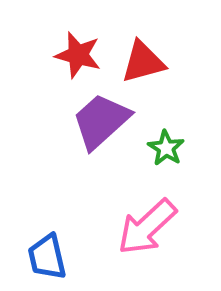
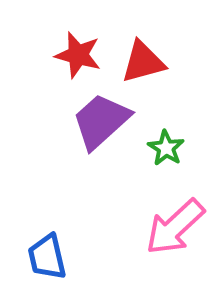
pink arrow: moved 28 px right
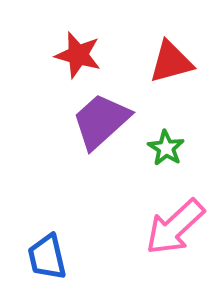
red triangle: moved 28 px right
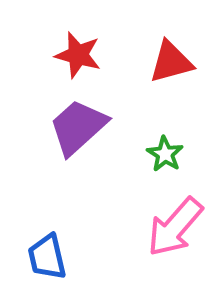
purple trapezoid: moved 23 px left, 6 px down
green star: moved 1 px left, 6 px down
pink arrow: rotated 6 degrees counterclockwise
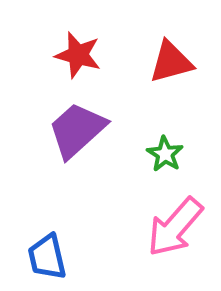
purple trapezoid: moved 1 px left, 3 px down
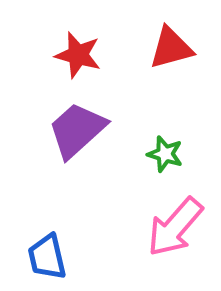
red triangle: moved 14 px up
green star: rotated 15 degrees counterclockwise
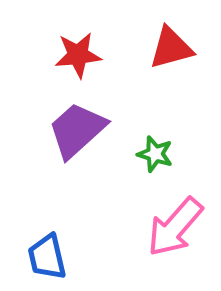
red star: rotated 21 degrees counterclockwise
green star: moved 10 px left
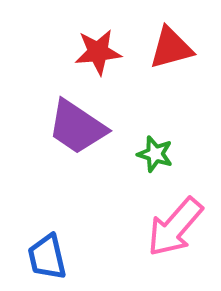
red star: moved 20 px right, 3 px up
purple trapezoid: moved 3 px up; rotated 104 degrees counterclockwise
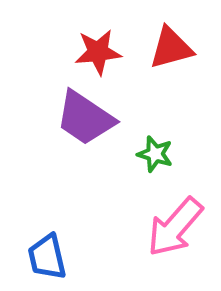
purple trapezoid: moved 8 px right, 9 px up
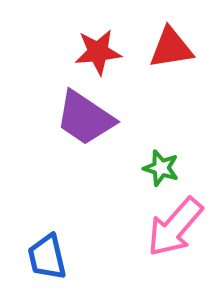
red triangle: rotated 6 degrees clockwise
green star: moved 6 px right, 14 px down
